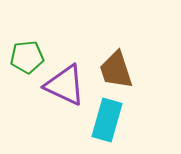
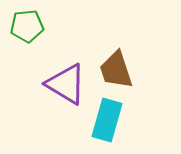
green pentagon: moved 31 px up
purple triangle: moved 1 px right, 1 px up; rotated 6 degrees clockwise
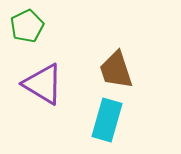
green pentagon: rotated 20 degrees counterclockwise
purple triangle: moved 23 px left
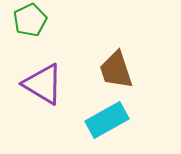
green pentagon: moved 3 px right, 6 px up
cyan rectangle: rotated 45 degrees clockwise
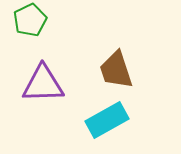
purple triangle: rotated 33 degrees counterclockwise
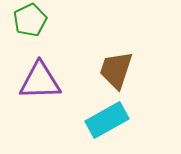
brown trapezoid: rotated 36 degrees clockwise
purple triangle: moved 3 px left, 3 px up
